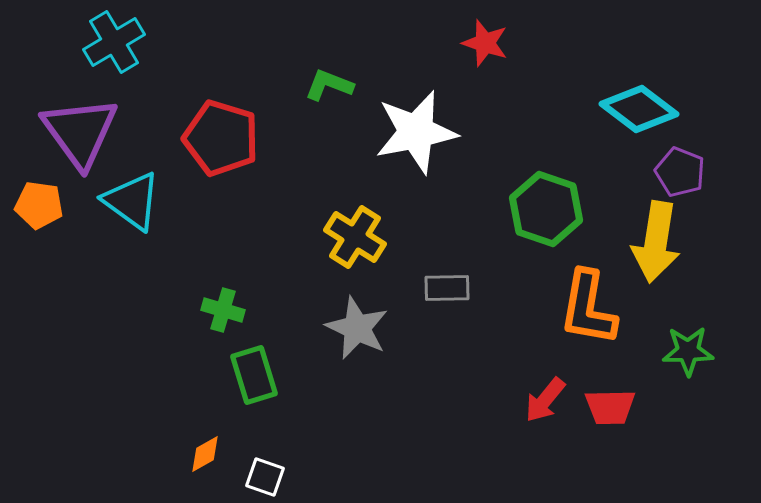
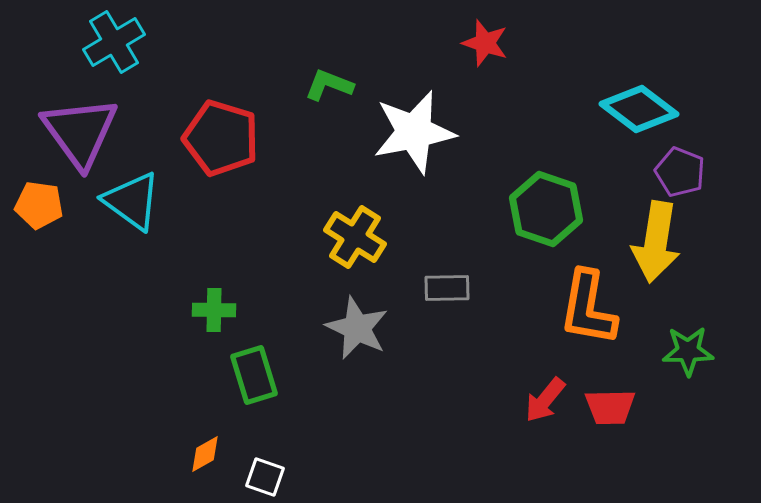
white star: moved 2 px left
green cross: moved 9 px left; rotated 15 degrees counterclockwise
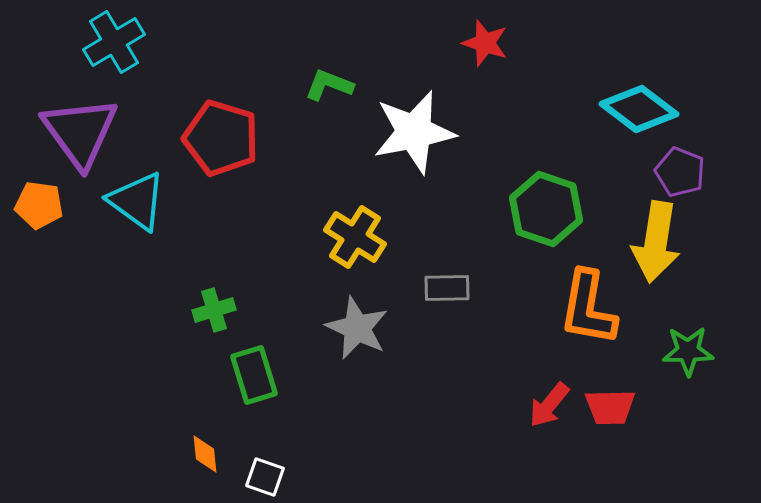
cyan triangle: moved 5 px right
green cross: rotated 18 degrees counterclockwise
red arrow: moved 4 px right, 5 px down
orange diamond: rotated 66 degrees counterclockwise
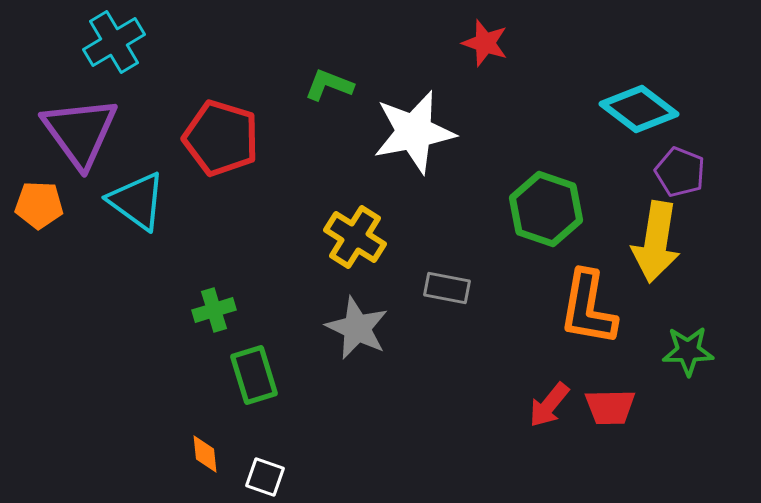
orange pentagon: rotated 6 degrees counterclockwise
gray rectangle: rotated 12 degrees clockwise
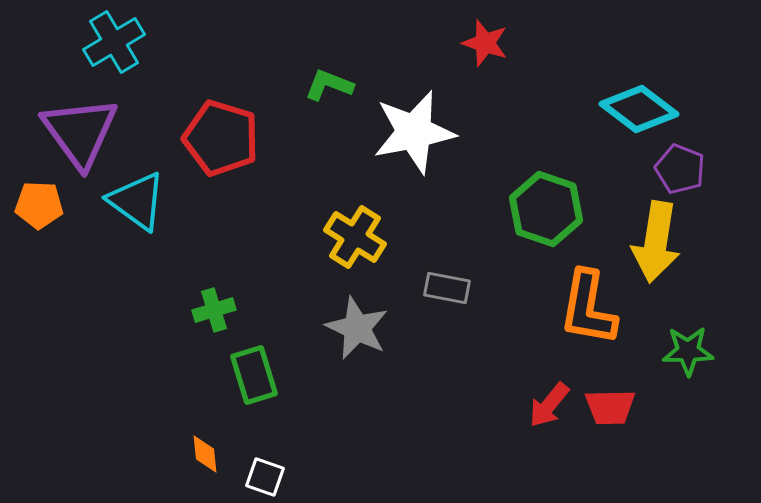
purple pentagon: moved 3 px up
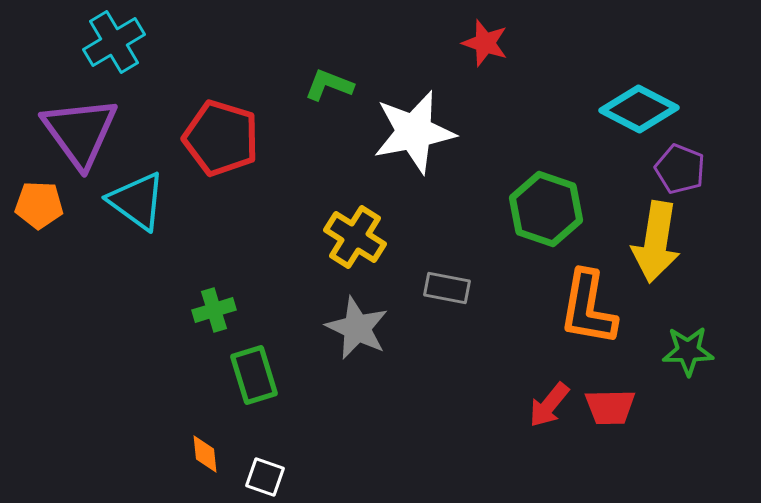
cyan diamond: rotated 10 degrees counterclockwise
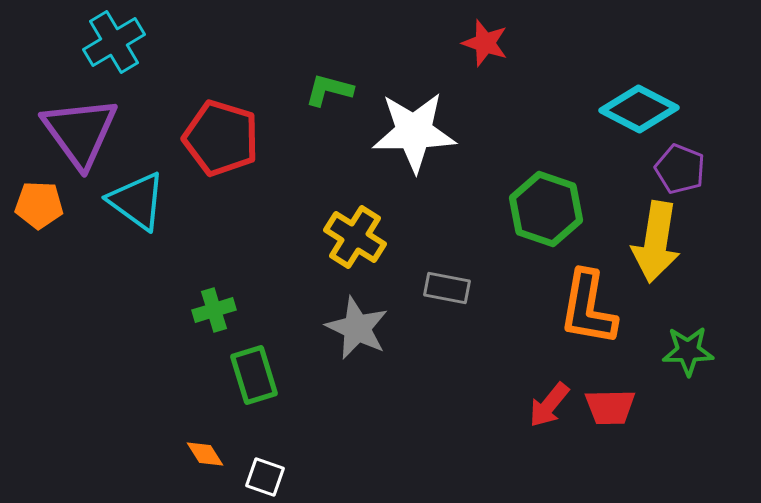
green L-shape: moved 5 px down; rotated 6 degrees counterclockwise
white star: rotated 10 degrees clockwise
orange diamond: rotated 27 degrees counterclockwise
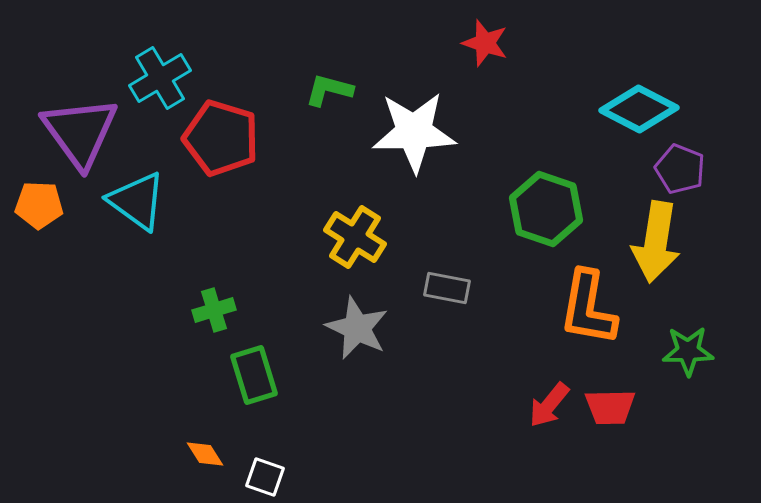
cyan cross: moved 46 px right, 36 px down
